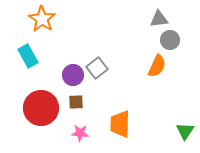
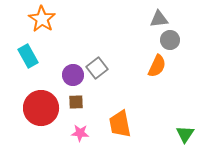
orange trapezoid: rotated 12 degrees counterclockwise
green triangle: moved 3 px down
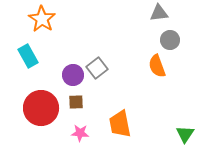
gray triangle: moved 6 px up
orange semicircle: rotated 135 degrees clockwise
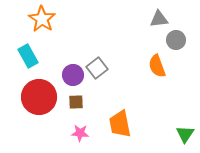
gray triangle: moved 6 px down
gray circle: moved 6 px right
red circle: moved 2 px left, 11 px up
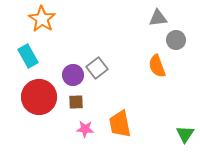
gray triangle: moved 1 px left, 1 px up
pink star: moved 5 px right, 4 px up
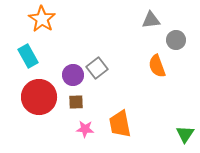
gray triangle: moved 7 px left, 2 px down
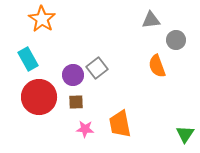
cyan rectangle: moved 3 px down
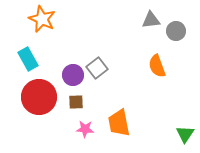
orange star: rotated 8 degrees counterclockwise
gray circle: moved 9 px up
orange trapezoid: moved 1 px left, 1 px up
